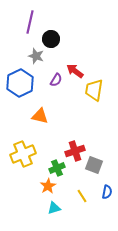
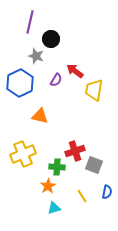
green cross: moved 1 px up; rotated 28 degrees clockwise
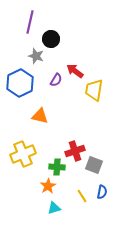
blue semicircle: moved 5 px left
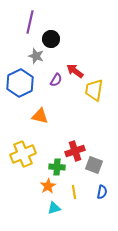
yellow line: moved 8 px left, 4 px up; rotated 24 degrees clockwise
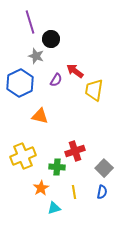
purple line: rotated 30 degrees counterclockwise
yellow cross: moved 2 px down
gray square: moved 10 px right, 3 px down; rotated 24 degrees clockwise
orange star: moved 7 px left, 2 px down
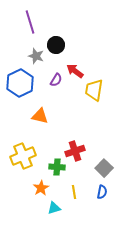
black circle: moved 5 px right, 6 px down
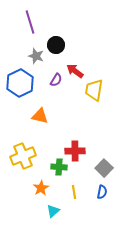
red cross: rotated 18 degrees clockwise
green cross: moved 2 px right
cyan triangle: moved 1 px left, 3 px down; rotated 24 degrees counterclockwise
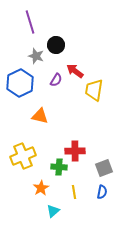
gray square: rotated 24 degrees clockwise
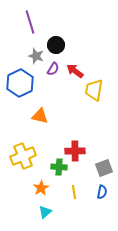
purple semicircle: moved 3 px left, 11 px up
cyan triangle: moved 8 px left, 1 px down
